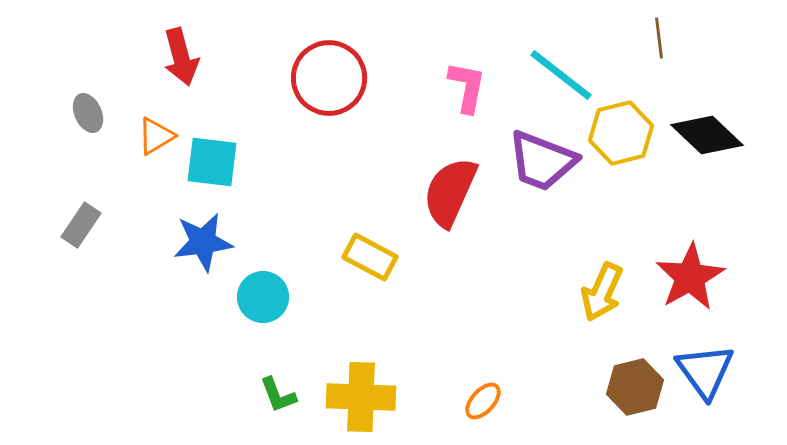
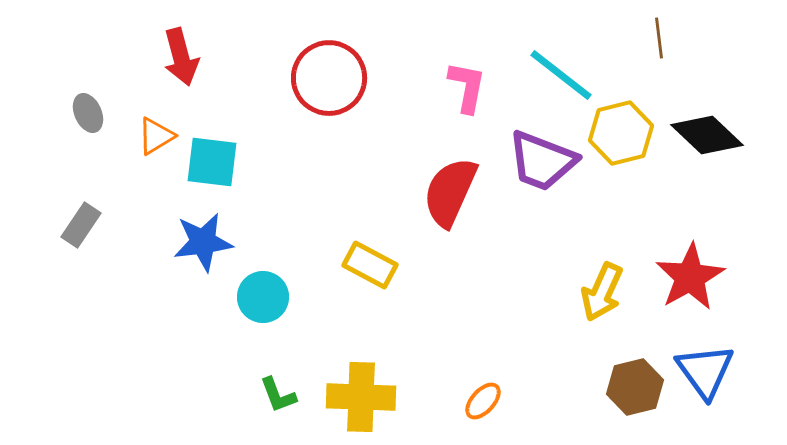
yellow rectangle: moved 8 px down
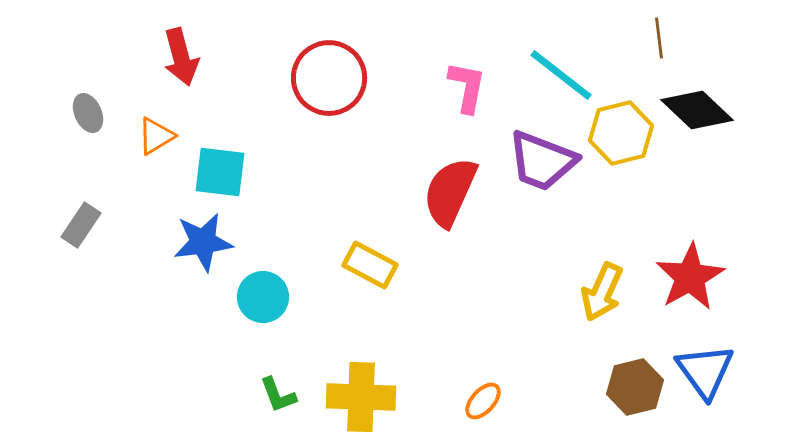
black diamond: moved 10 px left, 25 px up
cyan square: moved 8 px right, 10 px down
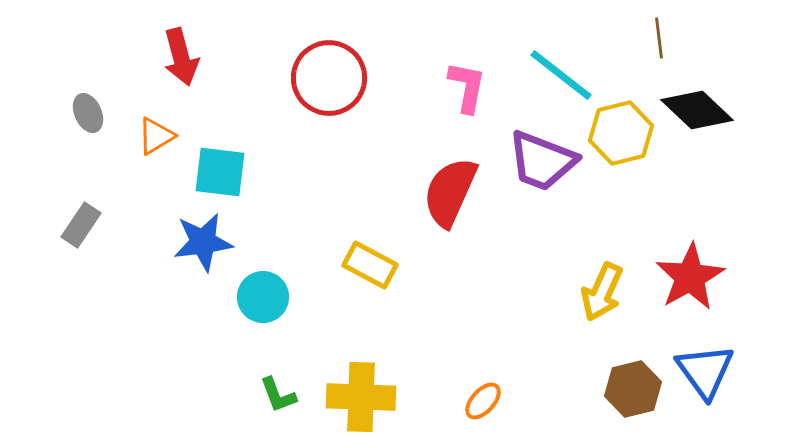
brown hexagon: moved 2 px left, 2 px down
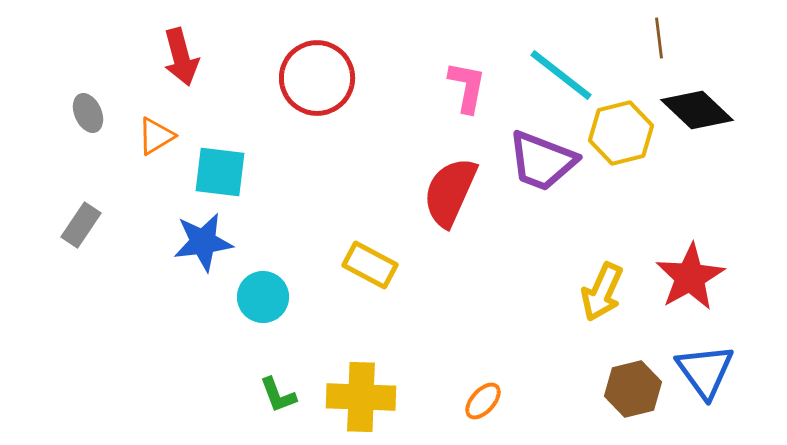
red circle: moved 12 px left
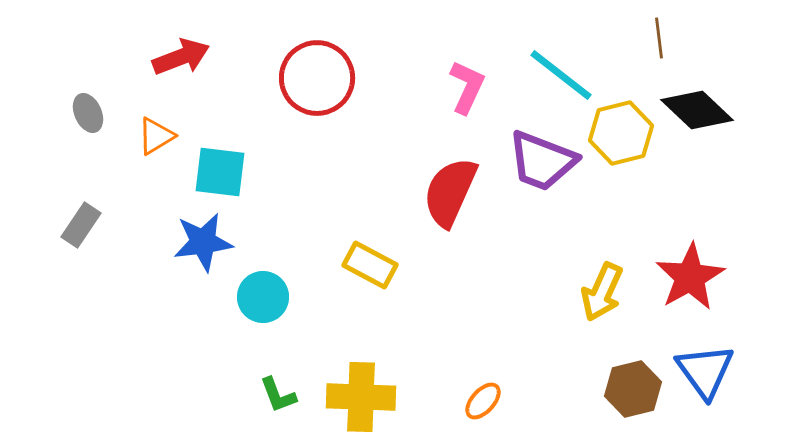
red arrow: rotated 96 degrees counterclockwise
pink L-shape: rotated 14 degrees clockwise
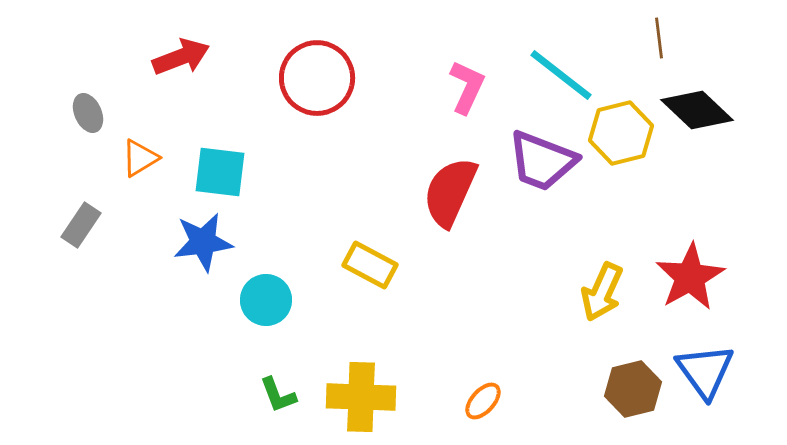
orange triangle: moved 16 px left, 22 px down
cyan circle: moved 3 px right, 3 px down
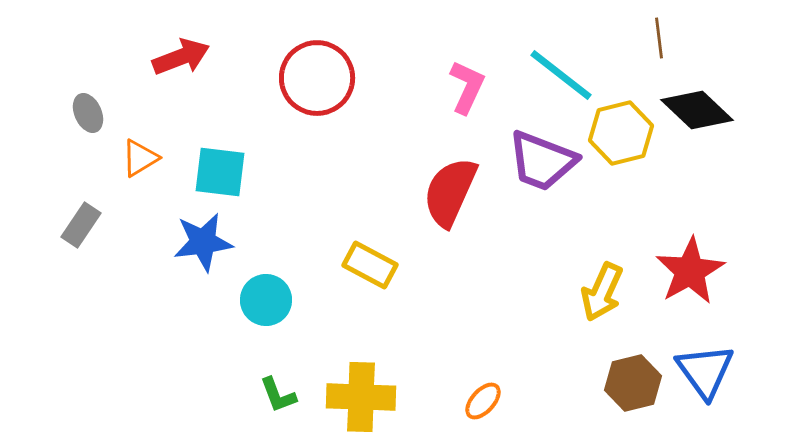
red star: moved 6 px up
brown hexagon: moved 6 px up
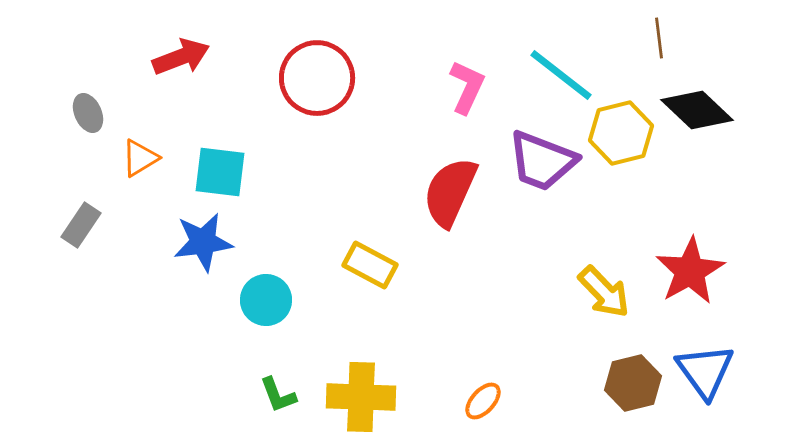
yellow arrow: moved 2 px right; rotated 68 degrees counterclockwise
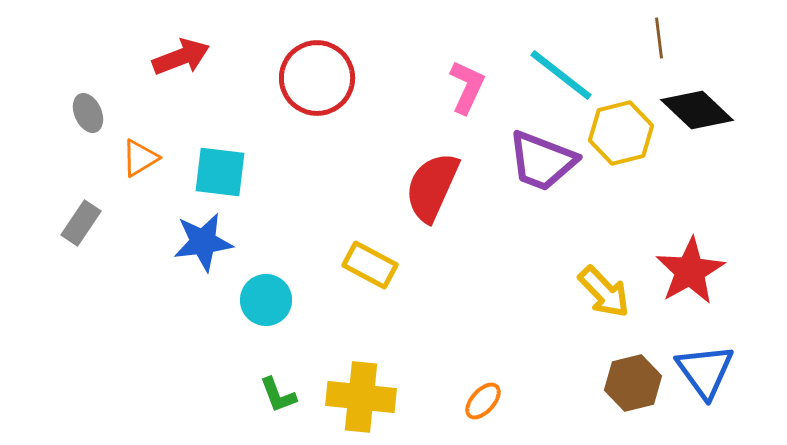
red semicircle: moved 18 px left, 5 px up
gray rectangle: moved 2 px up
yellow cross: rotated 4 degrees clockwise
